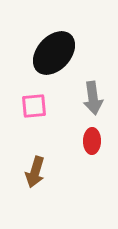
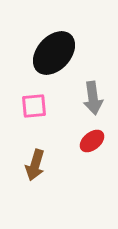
red ellipse: rotated 50 degrees clockwise
brown arrow: moved 7 px up
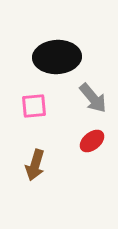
black ellipse: moved 3 px right, 4 px down; rotated 45 degrees clockwise
gray arrow: rotated 32 degrees counterclockwise
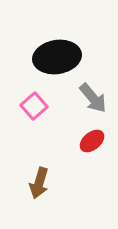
black ellipse: rotated 6 degrees counterclockwise
pink square: rotated 36 degrees counterclockwise
brown arrow: moved 4 px right, 18 px down
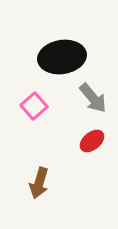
black ellipse: moved 5 px right
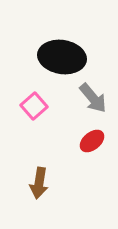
black ellipse: rotated 18 degrees clockwise
brown arrow: rotated 8 degrees counterclockwise
